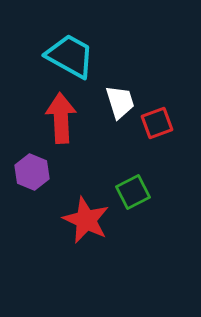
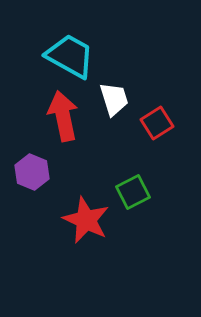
white trapezoid: moved 6 px left, 3 px up
red arrow: moved 2 px right, 2 px up; rotated 9 degrees counterclockwise
red square: rotated 12 degrees counterclockwise
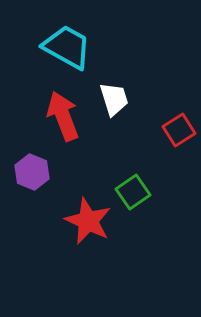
cyan trapezoid: moved 3 px left, 9 px up
red arrow: rotated 9 degrees counterclockwise
red square: moved 22 px right, 7 px down
green square: rotated 8 degrees counterclockwise
red star: moved 2 px right, 1 px down
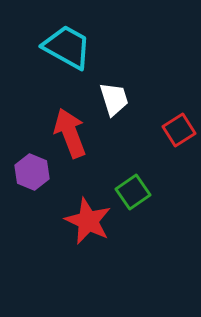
red arrow: moved 7 px right, 17 px down
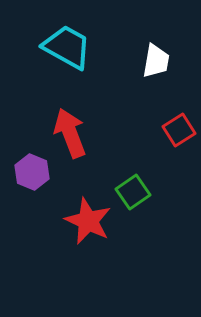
white trapezoid: moved 42 px right, 38 px up; rotated 27 degrees clockwise
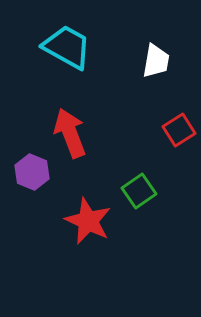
green square: moved 6 px right, 1 px up
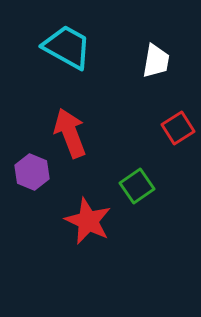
red square: moved 1 px left, 2 px up
green square: moved 2 px left, 5 px up
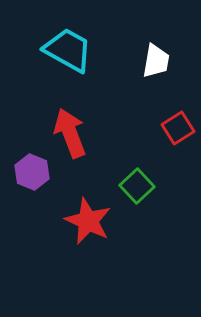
cyan trapezoid: moved 1 px right, 3 px down
green square: rotated 8 degrees counterclockwise
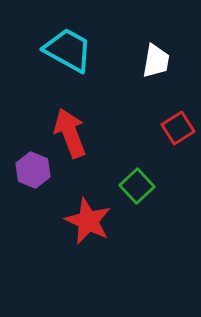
purple hexagon: moved 1 px right, 2 px up
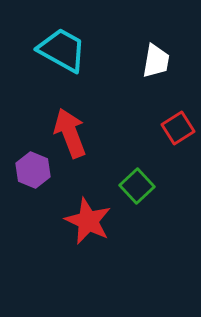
cyan trapezoid: moved 6 px left
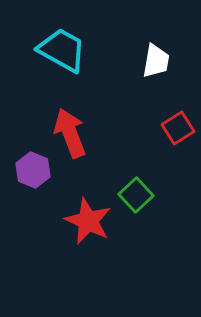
green square: moved 1 px left, 9 px down
